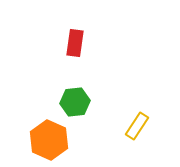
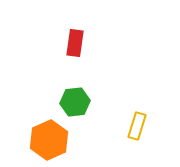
yellow rectangle: rotated 16 degrees counterclockwise
orange hexagon: rotated 12 degrees clockwise
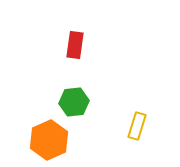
red rectangle: moved 2 px down
green hexagon: moved 1 px left
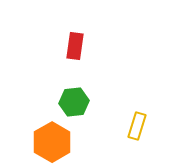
red rectangle: moved 1 px down
orange hexagon: moved 3 px right, 2 px down; rotated 6 degrees counterclockwise
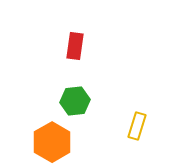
green hexagon: moved 1 px right, 1 px up
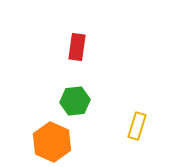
red rectangle: moved 2 px right, 1 px down
orange hexagon: rotated 6 degrees counterclockwise
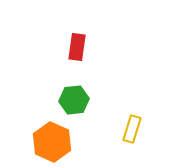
green hexagon: moved 1 px left, 1 px up
yellow rectangle: moved 5 px left, 3 px down
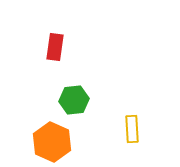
red rectangle: moved 22 px left
yellow rectangle: rotated 20 degrees counterclockwise
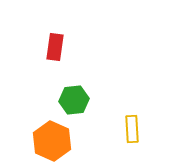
orange hexagon: moved 1 px up
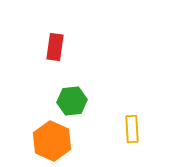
green hexagon: moved 2 px left, 1 px down
